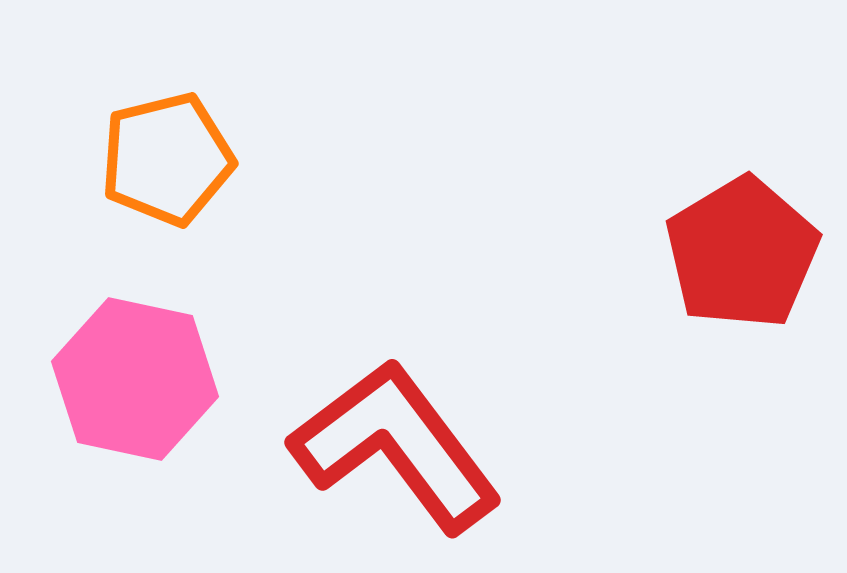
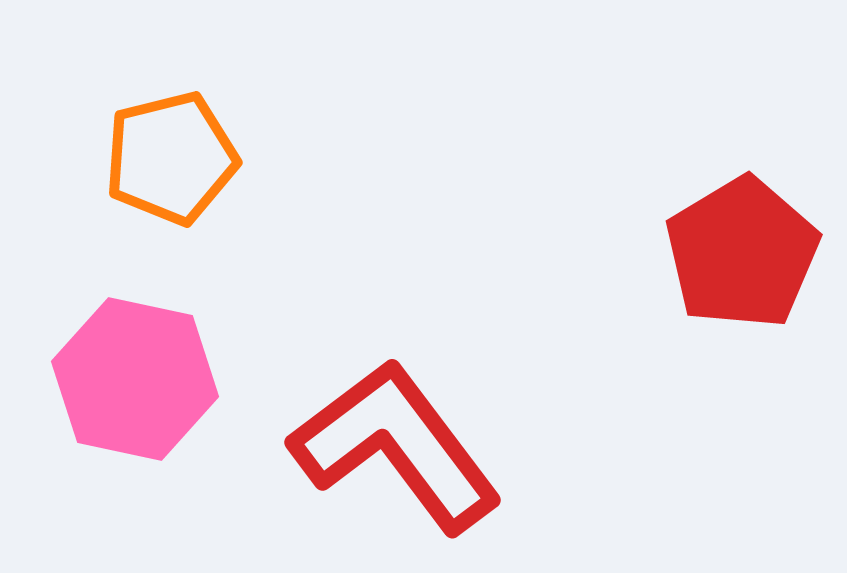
orange pentagon: moved 4 px right, 1 px up
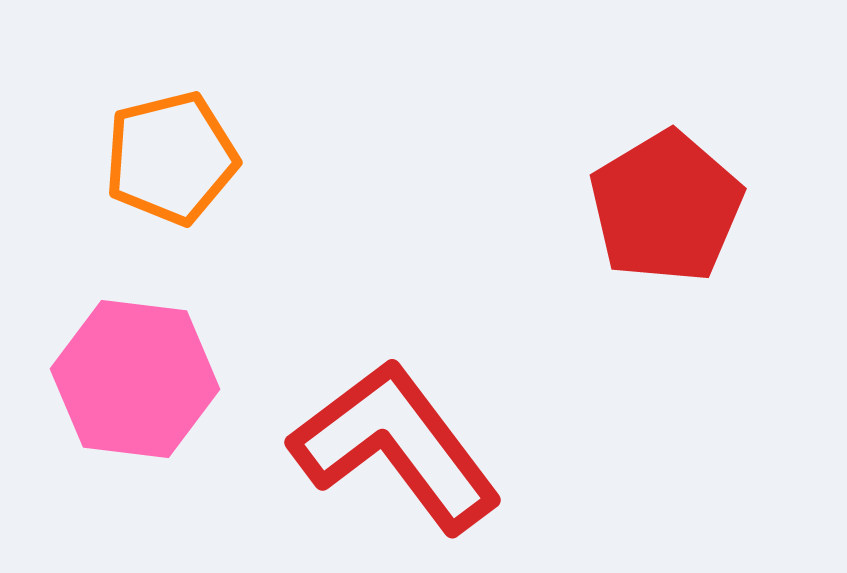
red pentagon: moved 76 px left, 46 px up
pink hexagon: rotated 5 degrees counterclockwise
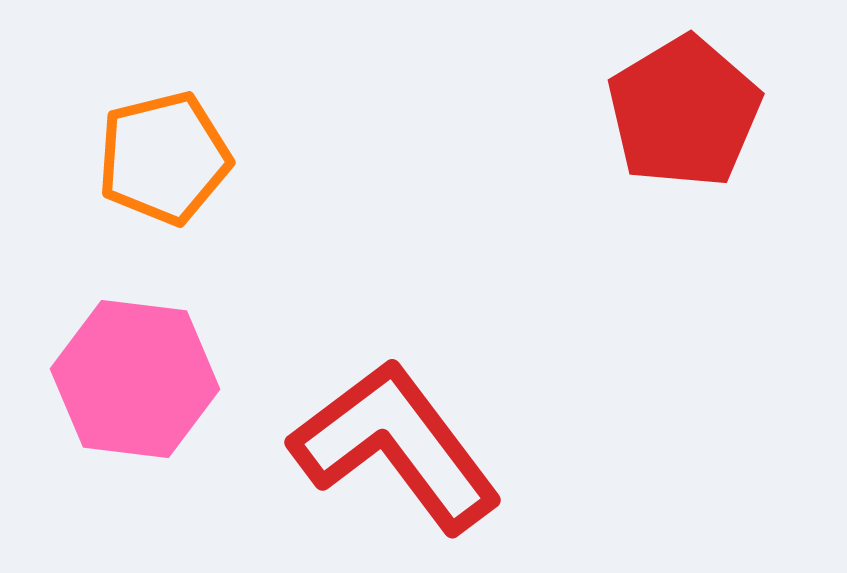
orange pentagon: moved 7 px left
red pentagon: moved 18 px right, 95 px up
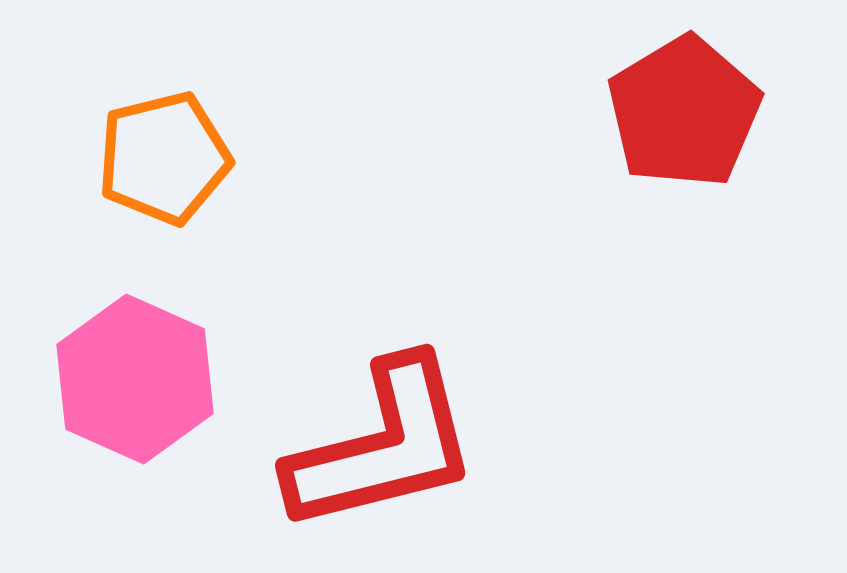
pink hexagon: rotated 17 degrees clockwise
red L-shape: moved 13 px left; rotated 113 degrees clockwise
